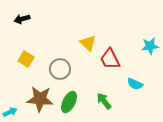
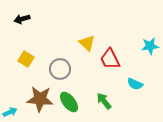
yellow triangle: moved 1 px left
green ellipse: rotated 65 degrees counterclockwise
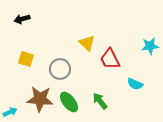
yellow square: rotated 14 degrees counterclockwise
green arrow: moved 4 px left
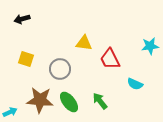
yellow triangle: moved 3 px left; rotated 36 degrees counterclockwise
brown star: moved 1 px down
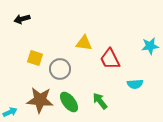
yellow square: moved 9 px right, 1 px up
cyan semicircle: rotated 28 degrees counterclockwise
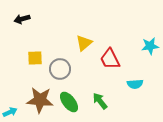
yellow triangle: rotated 48 degrees counterclockwise
yellow square: rotated 21 degrees counterclockwise
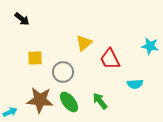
black arrow: rotated 126 degrees counterclockwise
cyan star: rotated 18 degrees clockwise
gray circle: moved 3 px right, 3 px down
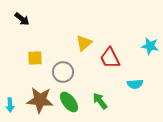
red trapezoid: moved 1 px up
cyan arrow: moved 7 px up; rotated 112 degrees clockwise
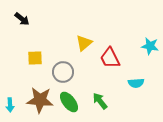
cyan semicircle: moved 1 px right, 1 px up
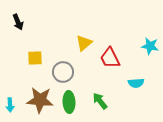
black arrow: moved 4 px left, 3 px down; rotated 28 degrees clockwise
green ellipse: rotated 35 degrees clockwise
